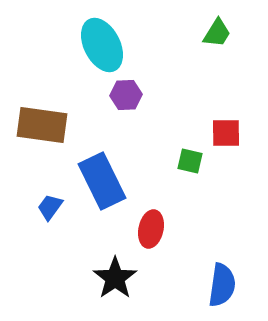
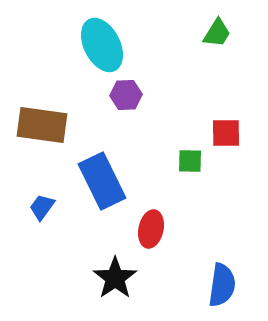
green square: rotated 12 degrees counterclockwise
blue trapezoid: moved 8 px left
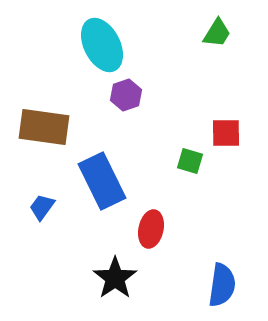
purple hexagon: rotated 16 degrees counterclockwise
brown rectangle: moved 2 px right, 2 px down
green square: rotated 16 degrees clockwise
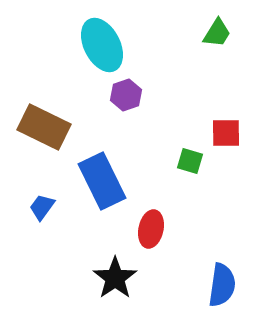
brown rectangle: rotated 18 degrees clockwise
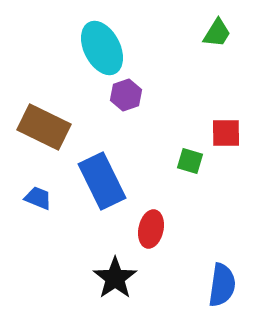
cyan ellipse: moved 3 px down
blue trapezoid: moved 4 px left, 9 px up; rotated 76 degrees clockwise
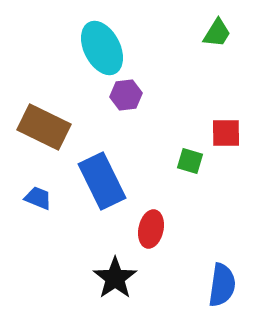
purple hexagon: rotated 12 degrees clockwise
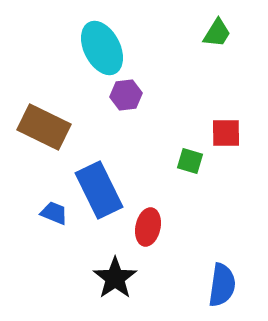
blue rectangle: moved 3 px left, 9 px down
blue trapezoid: moved 16 px right, 15 px down
red ellipse: moved 3 px left, 2 px up
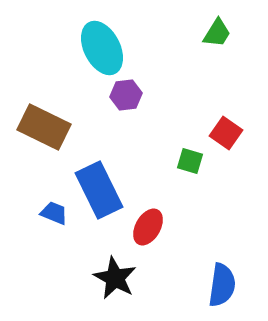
red square: rotated 36 degrees clockwise
red ellipse: rotated 18 degrees clockwise
black star: rotated 9 degrees counterclockwise
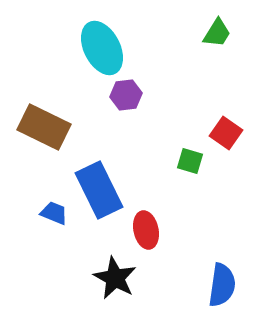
red ellipse: moved 2 px left, 3 px down; rotated 42 degrees counterclockwise
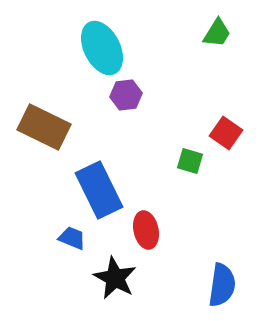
blue trapezoid: moved 18 px right, 25 px down
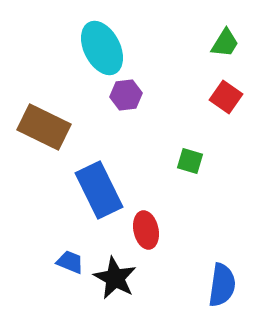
green trapezoid: moved 8 px right, 10 px down
red square: moved 36 px up
blue trapezoid: moved 2 px left, 24 px down
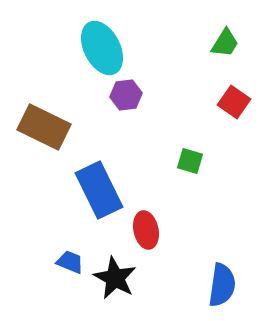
red square: moved 8 px right, 5 px down
